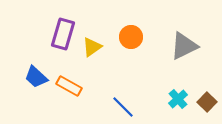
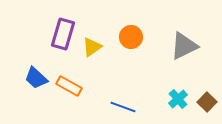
blue trapezoid: moved 1 px down
blue line: rotated 25 degrees counterclockwise
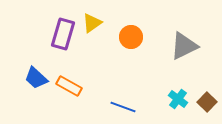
yellow triangle: moved 24 px up
cyan cross: rotated 12 degrees counterclockwise
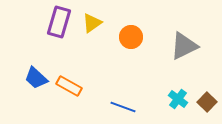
purple rectangle: moved 4 px left, 12 px up
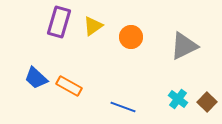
yellow triangle: moved 1 px right, 3 px down
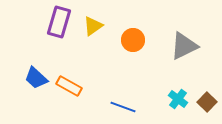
orange circle: moved 2 px right, 3 px down
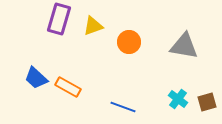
purple rectangle: moved 3 px up
yellow triangle: rotated 15 degrees clockwise
orange circle: moved 4 px left, 2 px down
gray triangle: rotated 36 degrees clockwise
orange rectangle: moved 1 px left, 1 px down
brown square: rotated 30 degrees clockwise
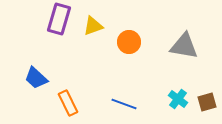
orange rectangle: moved 16 px down; rotated 35 degrees clockwise
blue line: moved 1 px right, 3 px up
